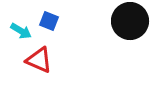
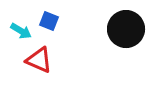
black circle: moved 4 px left, 8 px down
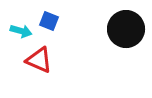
cyan arrow: rotated 15 degrees counterclockwise
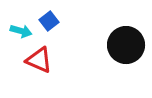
blue square: rotated 30 degrees clockwise
black circle: moved 16 px down
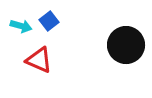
cyan arrow: moved 5 px up
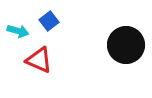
cyan arrow: moved 3 px left, 5 px down
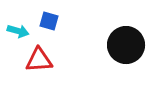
blue square: rotated 36 degrees counterclockwise
red triangle: rotated 28 degrees counterclockwise
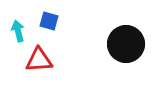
cyan arrow: rotated 120 degrees counterclockwise
black circle: moved 1 px up
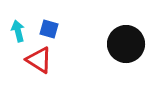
blue square: moved 8 px down
red triangle: rotated 36 degrees clockwise
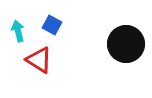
blue square: moved 3 px right, 4 px up; rotated 12 degrees clockwise
